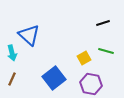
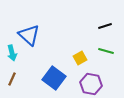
black line: moved 2 px right, 3 px down
yellow square: moved 4 px left
blue square: rotated 15 degrees counterclockwise
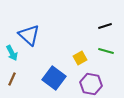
cyan arrow: rotated 14 degrees counterclockwise
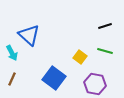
green line: moved 1 px left
yellow square: moved 1 px up; rotated 24 degrees counterclockwise
purple hexagon: moved 4 px right
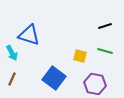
blue triangle: rotated 25 degrees counterclockwise
yellow square: moved 1 px up; rotated 24 degrees counterclockwise
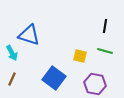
black line: rotated 64 degrees counterclockwise
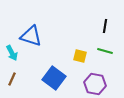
blue triangle: moved 2 px right, 1 px down
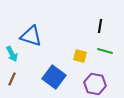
black line: moved 5 px left
cyan arrow: moved 1 px down
blue square: moved 1 px up
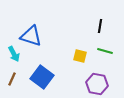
cyan arrow: moved 2 px right
blue square: moved 12 px left
purple hexagon: moved 2 px right
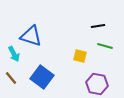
black line: moved 2 px left; rotated 72 degrees clockwise
green line: moved 5 px up
brown line: moved 1 px left, 1 px up; rotated 64 degrees counterclockwise
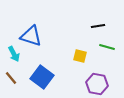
green line: moved 2 px right, 1 px down
